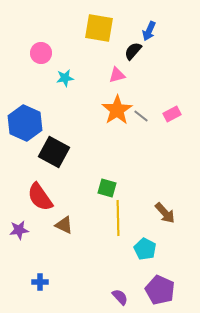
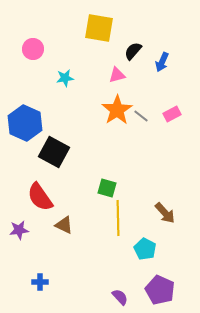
blue arrow: moved 13 px right, 31 px down
pink circle: moved 8 px left, 4 px up
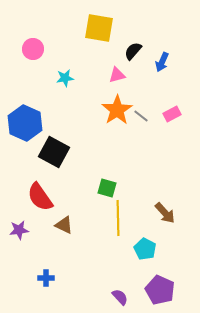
blue cross: moved 6 px right, 4 px up
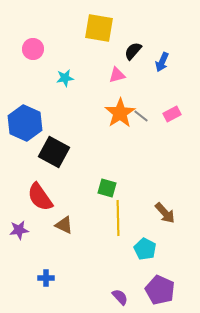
orange star: moved 3 px right, 3 px down
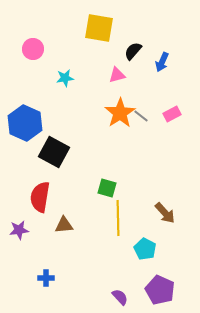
red semicircle: rotated 44 degrees clockwise
brown triangle: rotated 30 degrees counterclockwise
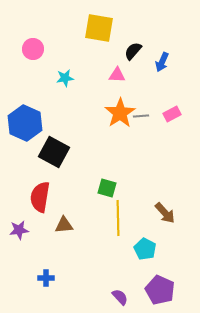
pink triangle: rotated 18 degrees clockwise
gray line: rotated 42 degrees counterclockwise
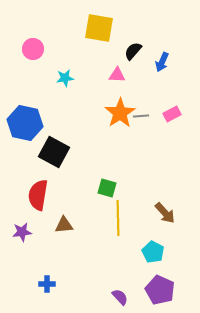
blue hexagon: rotated 12 degrees counterclockwise
red semicircle: moved 2 px left, 2 px up
purple star: moved 3 px right, 2 px down
cyan pentagon: moved 8 px right, 3 px down
blue cross: moved 1 px right, 6 px down
